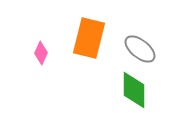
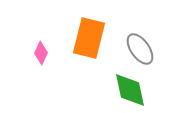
gray ellipse: rotated 16 degrees clockwise
green diamond: moved 4 px left; rotated 12 degrees counterclockwise
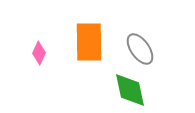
orange rectangle: moved 4 px down; rotated 15 degrees counterclockwise
pink diamond: moved 2 px left
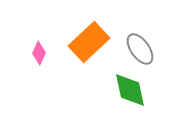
orange rectangle: rotated 48 degrees clockwise
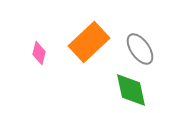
pink diamond: rotated 10 degrees counterclockwise
green diamond: moved 1 px right
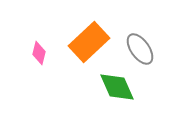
green diamond: moved 14 px left, 3 px up; rotated 12 degrees counterclockwise
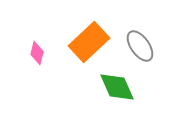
gray ellipse: moved 3 px up
pink diamond: moved 2 px left
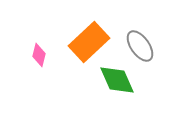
pink diamond: moved 2 px right, 2 px down
green diamond: moved 7 px up
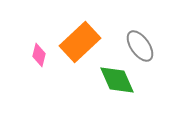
orange rectangle: moved 9 px left
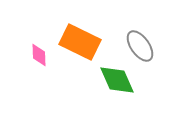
orange rectangle: rotated 69 degrees clockwise
pink diamond: rotated 15 degrees counterclockwise
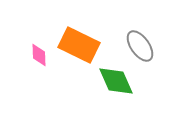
orange rectangle: moved 1 px left, 3 px down
green diamond: moved 1 px left, 1 px down
